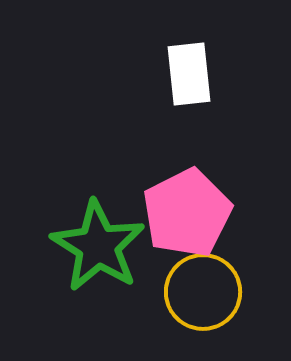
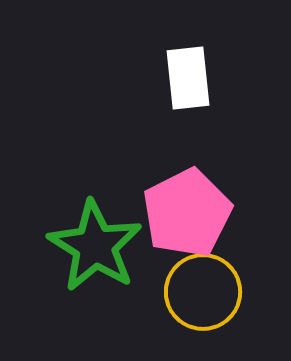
white rectangle: moved 1 px left, 4 px down
green star: moved 3 px left
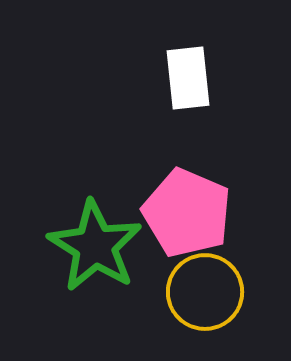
pink pentagon: rotated 22 degrees counterclockwise
yellow circle: moved 2 px right
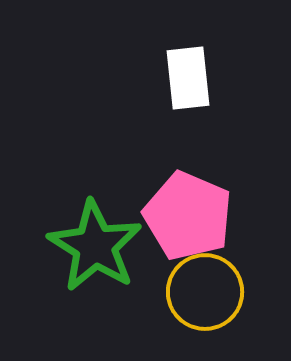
pink pentagon: moved 1 px right, 3 px down
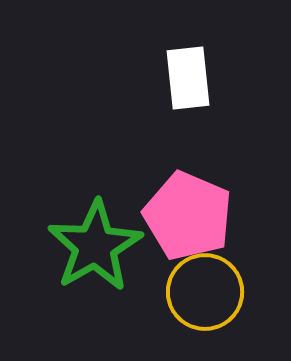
green star: rotated 10 degrees clockwise
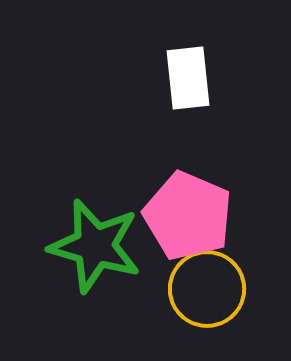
green star: rotated 26 degrees counterclockwise
yellow circle: moved 2 px right, 3 px up
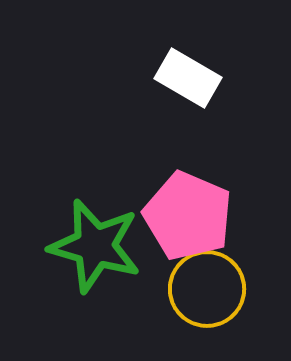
white rectangle: rotated 54 degrees counterclockwise
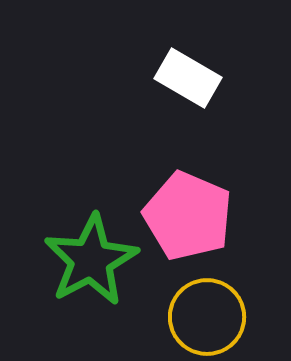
green star: moved 4 px left, 14 px down; rotated 28 degrees clockwise
yellow circle: moved 28 px down
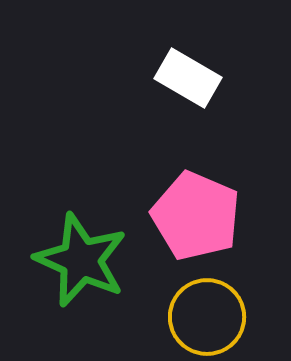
pink pentagon: moved 8 px right
green star: moved 10 px left; rotated 20 degrees counterclockwise
